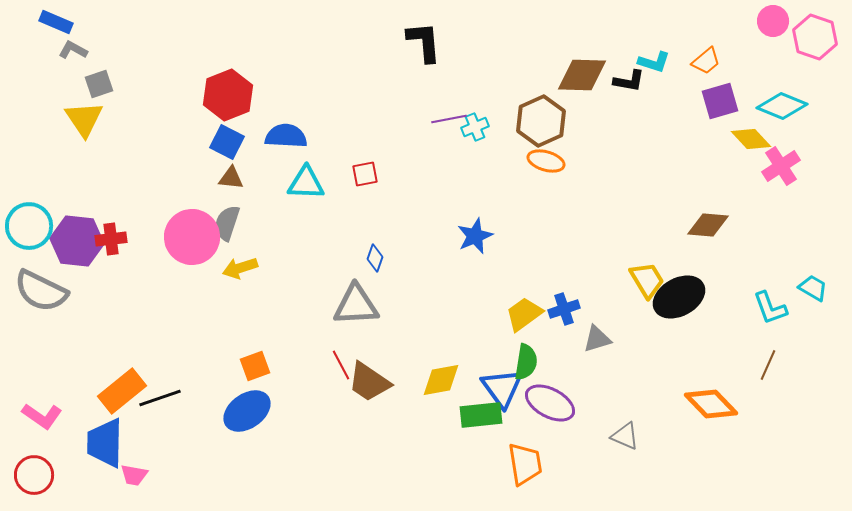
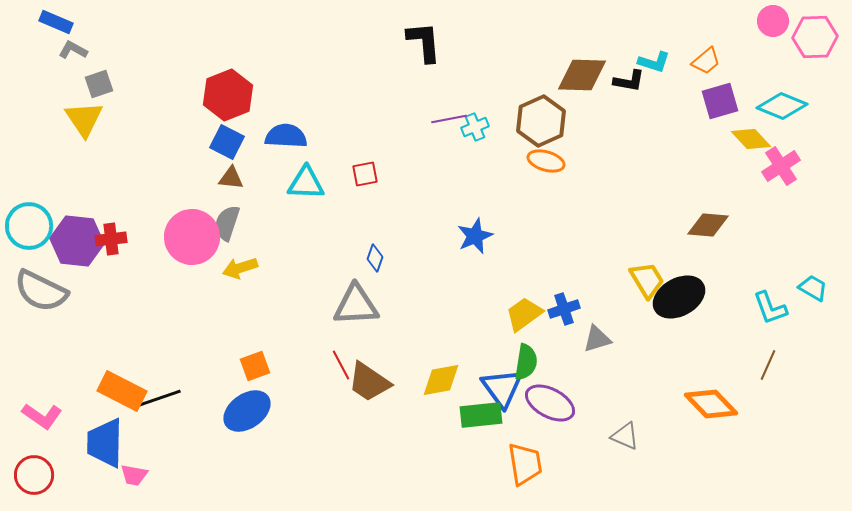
pink hexagon at (815, 37): rotated 21 degrees counterclockwise
orange rectangle at (122, 391): rotated 66 degrees clockwise
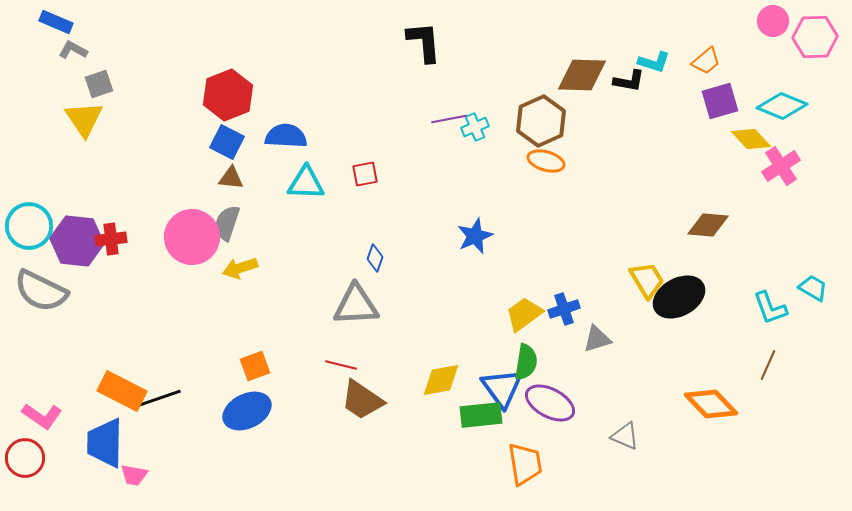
red line at (341, 365): rotated 48 degrees counterclockwise
brown trapezoid at (369, 382): moved 7 px left, 18 px down
blue ellipse at (247, 411): rotated 9 degrees clockwise
red circle at (34, 475): moved 9 px left, 17 px up
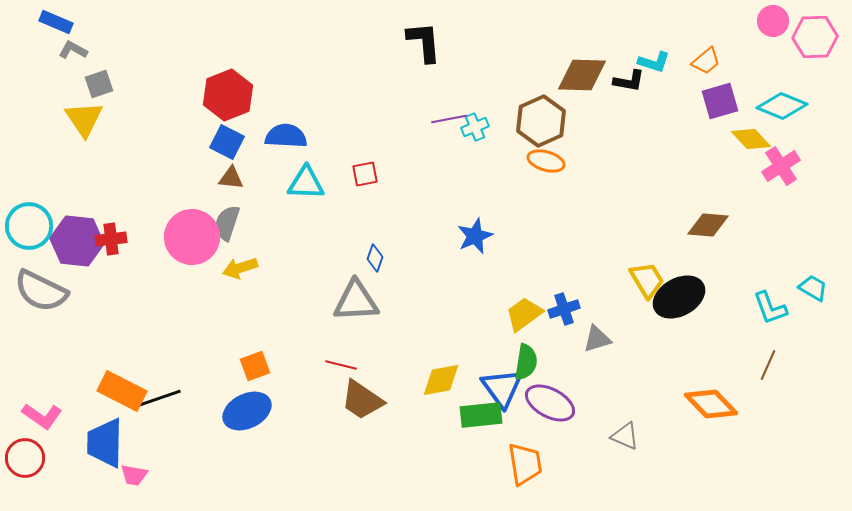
gray triangle at (356, 305): moved 4 px up
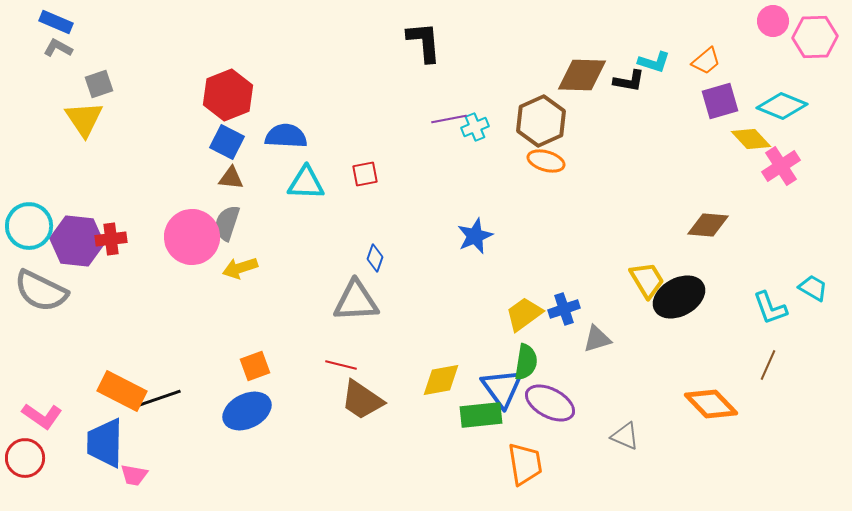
gray L-shape at (73, 50): moved 15 px left, 2 px up
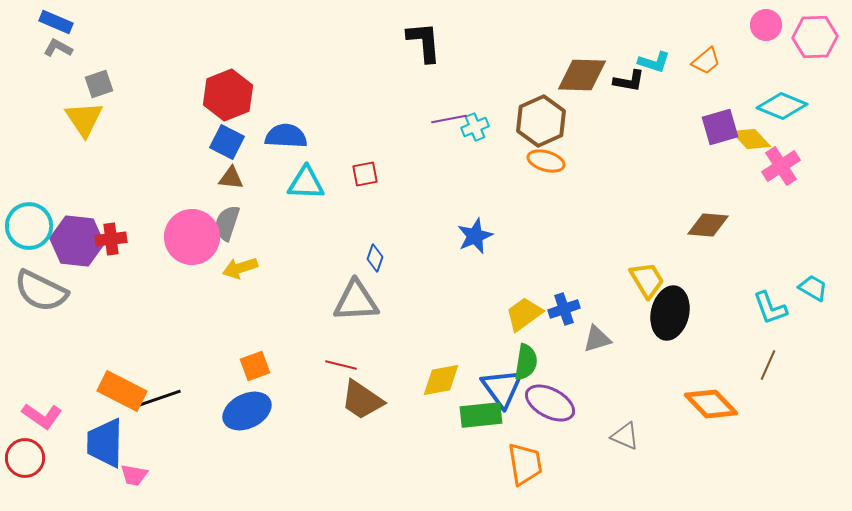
pink circle at (773, 21): moved 7 px left, 4 px down
purple square at (720, 101): moved 26 px down
black ellipse at (679, 297): moved 9 px left, 16 px down; rotated 48 degrees counterclockwise
